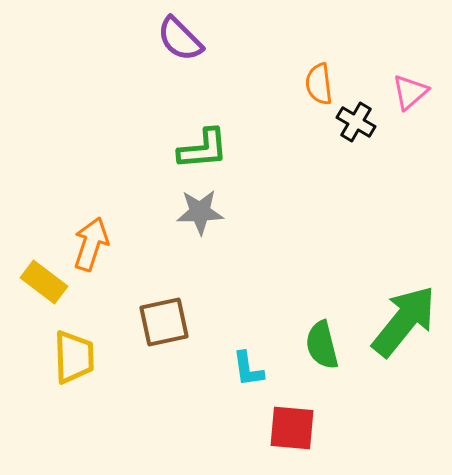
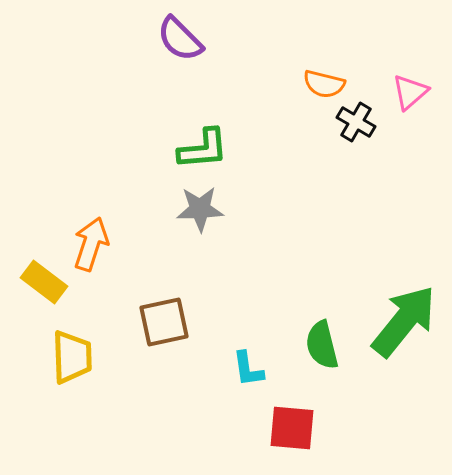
orange semicircle: moved 5 px right; rotated 69 degrees counterclockwise
gray star: moved 3 px up
yellow trapezoid: moved 2 px left
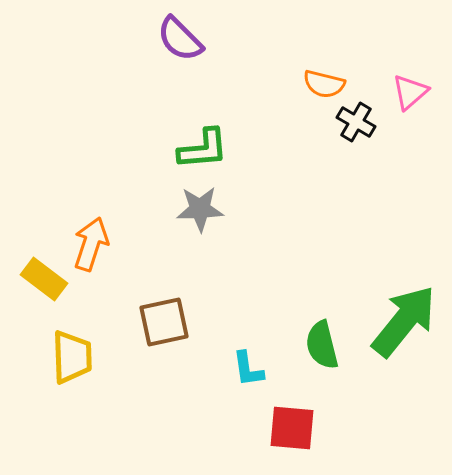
yellow rectangle: moved 3 px up
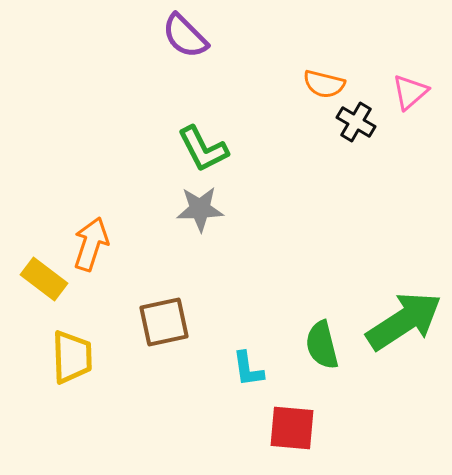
purple semicircle: moved 5 px right, 3 px up
green L-shape: rotated 68 degrees clockwise
green arrow: rotated 18 degrees clockwise
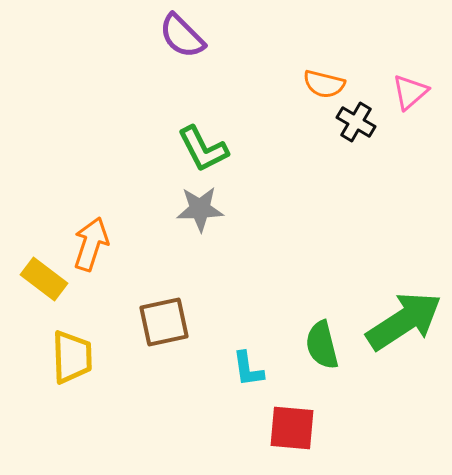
purple semicircle: moved 3 px left
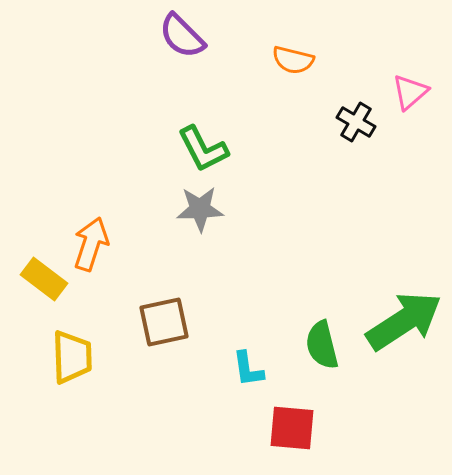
orange semicircle: moved 31 px left, 24 px up
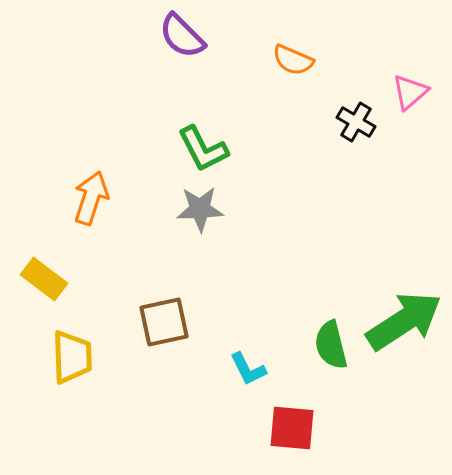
orange semicircle: rotated 9 degrees clockwise
orange arrow: moved 46 px up
green semicircle: moved 9 px right
cyan L-shape: rotated 18 degrees counterclockwise
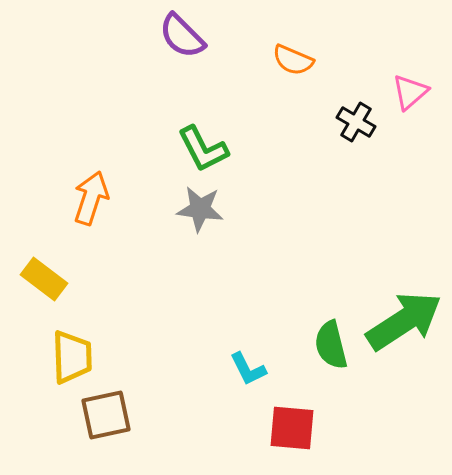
gray star: rotated 9 degrees clockwise
brown square: moved 58 px left, 93 px down
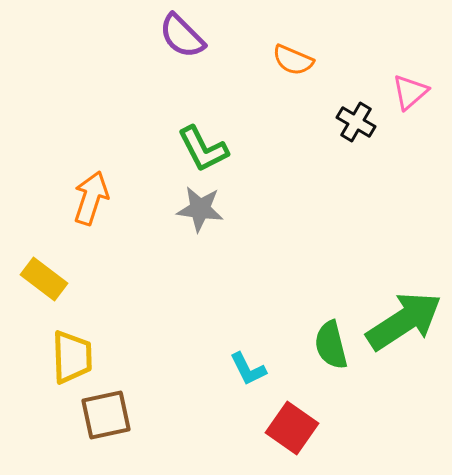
red square: rotated 30 degrees clockwise
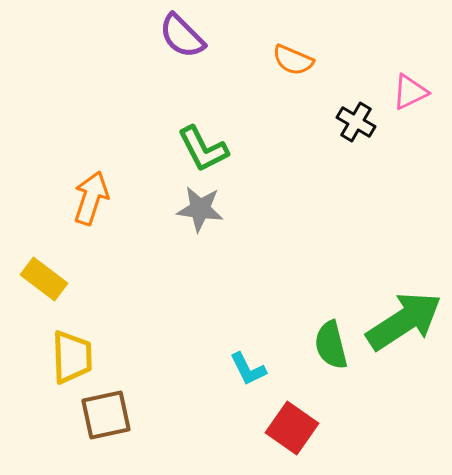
pink triangle: rotated 15 degrees clockwise
